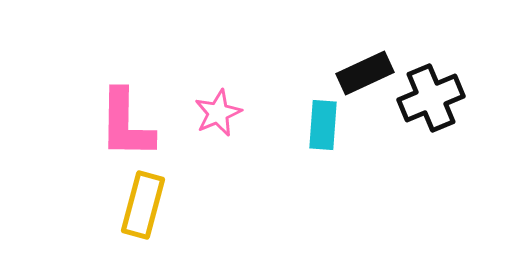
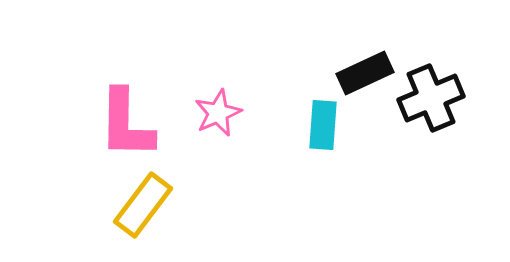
yellow rectangle: rotated 22 degrees clockwise
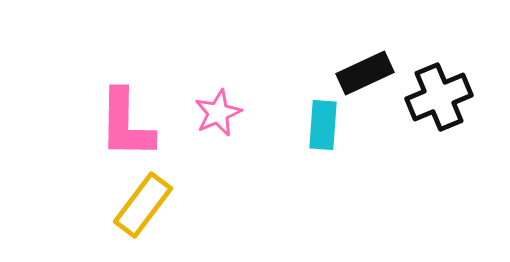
black cross: moved 8 px right, 1 px up
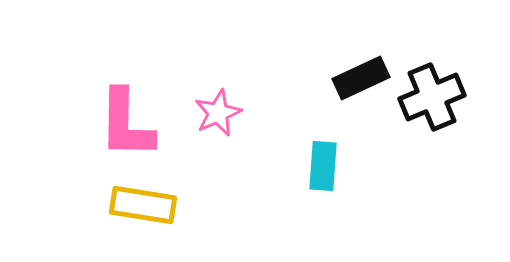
black rectangle: moved 4 px left, 5 px down
black cross: moved 7 px left
cyan rectangle: moved 41 px down
yellow rectangle: rotated 62 degrees clockwise
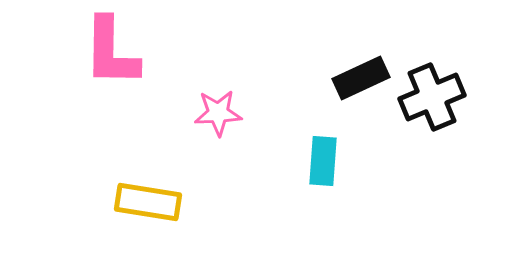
pink star: rotated 21 degrees clockwise
pink L-shape: moved 15 px left, 72 px up
cyan rectangle: moved 5 px up
yellow rectangle: moved 5 px right, 3 px up
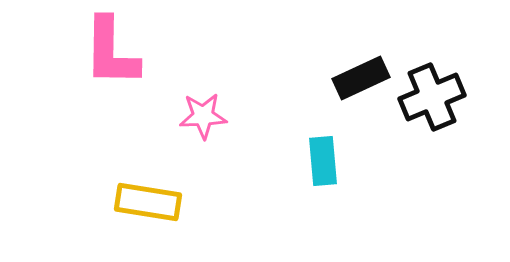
pink star: moved 15 px left, 3 px down
cyan rectangle: rotated 9 degrees counterclockwise
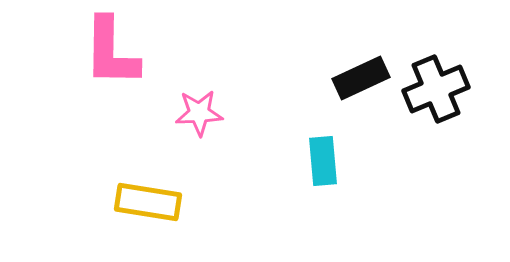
black cross: moved 4 px right, 8 px up
pink star: moved 4 px left, 3 px up
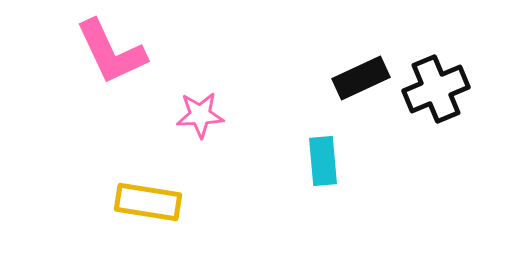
pink L-shape: rotated 26 degrees counterclockwise
pink star: moved 1 px right, 2 px down
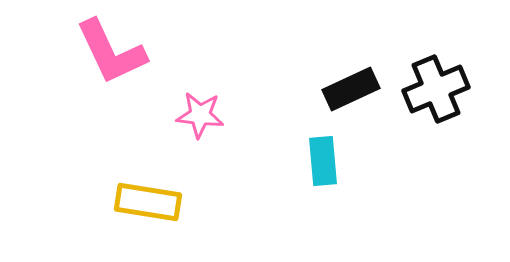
black rectangle: moved 10 px left, 11 px down
pink star: rotated 9 degrees clockwise
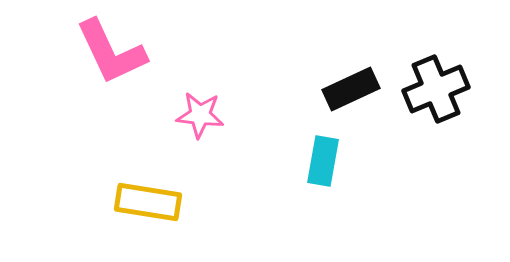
cyan rectangle: rotated 15 degrees clockwise
